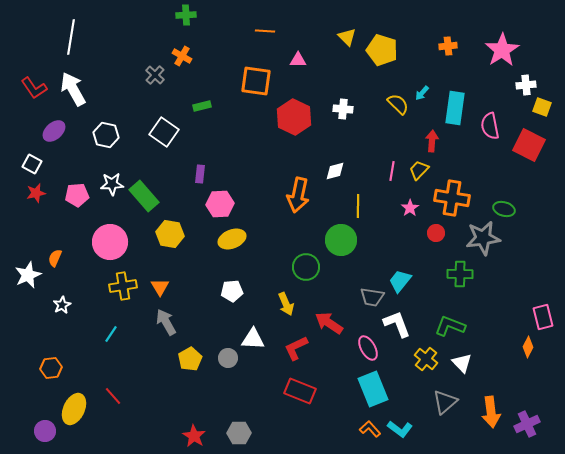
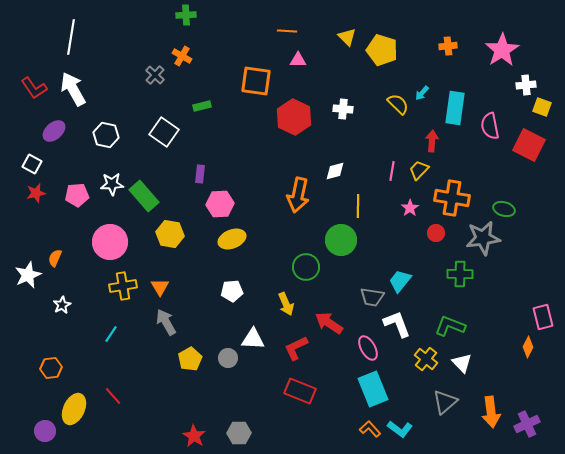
orange line at (265, 31): moved 22 px right
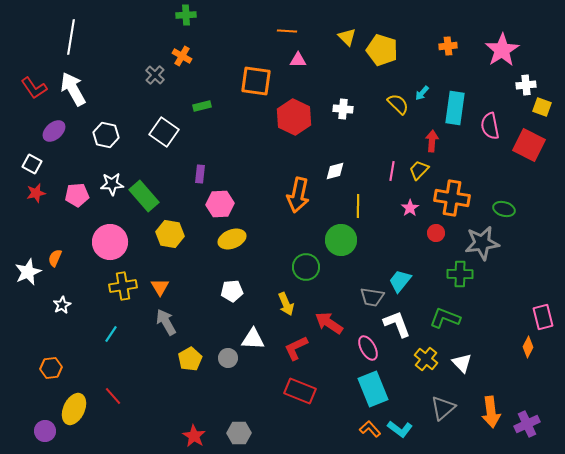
gray star at (483, 238): moved 1 px left, 5 px down
white star at (28, 275): moved 3 px up
green L-shape at (450, 326): moved 5 px left, 8 px up
gray triangle at (445, 402): moved 2 px left, 6 px down
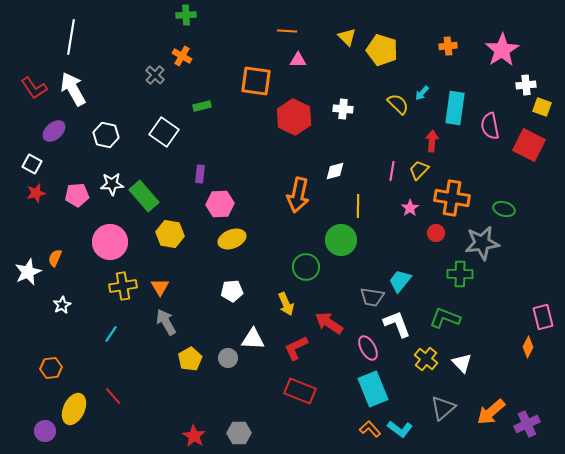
orange arrow at (491, 412): rotated 56 degrees clockwise
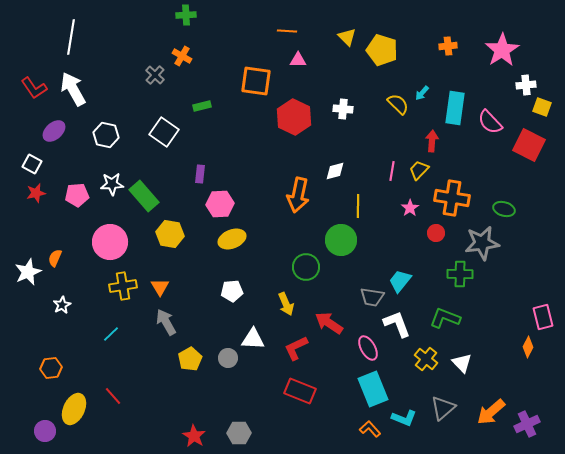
pink semicircle at (490, 126): moved 4 px up; rotated 32 degrees counterclockwise
cyan line at (111, 334): rotated 12 degrees clockwise
cyan L-shape at (400, 429): moved 4 px right, 11 px up; rotated 15 degrees counterclockwise
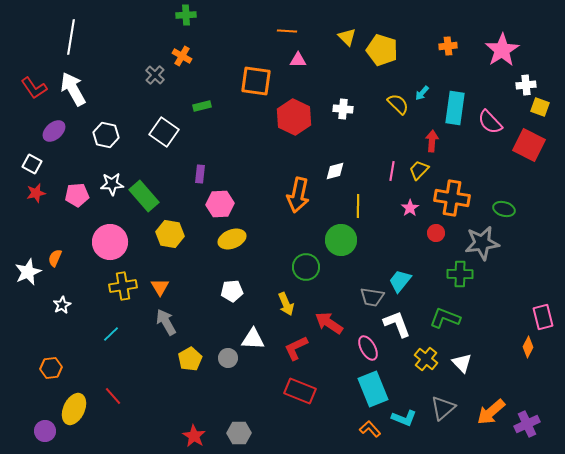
yellow square at (542, 107): moved 2 px left
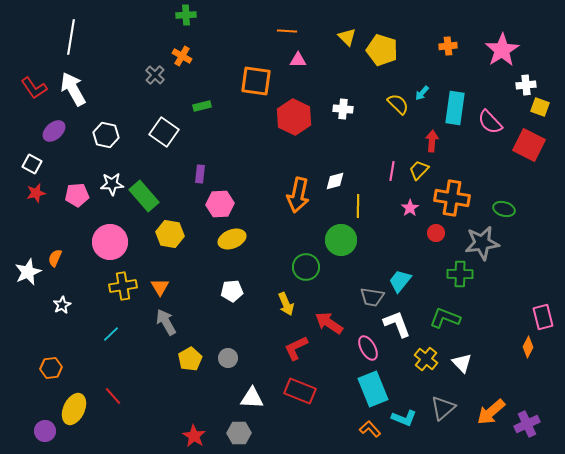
white diamond at (335, 171): moved 10 px down
white triangle at (253, 339): moved 1 px left, 59 px down
